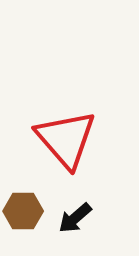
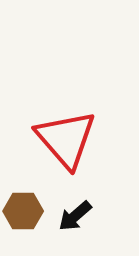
black arrow: moved 2 px up
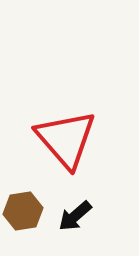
brown hexagon: rotated 9 degrees counterclockwise
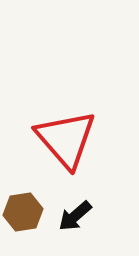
brown hexagon: moved 1 px down
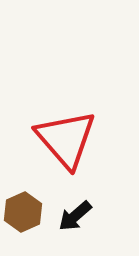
brown hexagon: rotated 15 degrees counterclockwise
